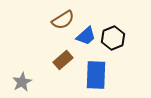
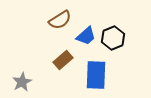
brown semicircle: moved 3 px left
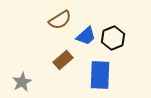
blue rectangle: moved 4 px right
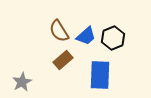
brown semicircle: moved 1 px left, 11 px down; rotated 90 degrees clockwise
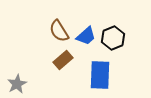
gray star: moved 5 px left, 2 px down
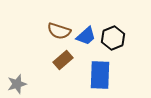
brown semicircle: rotated 40 degrees counterclockwise
gray star: rotated 12 degrees clockwise
